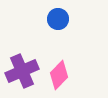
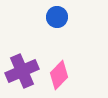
blue circle: moved 1 px left, 2 px up
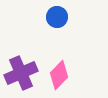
purple cross: moved 1 px left, 2 px down
